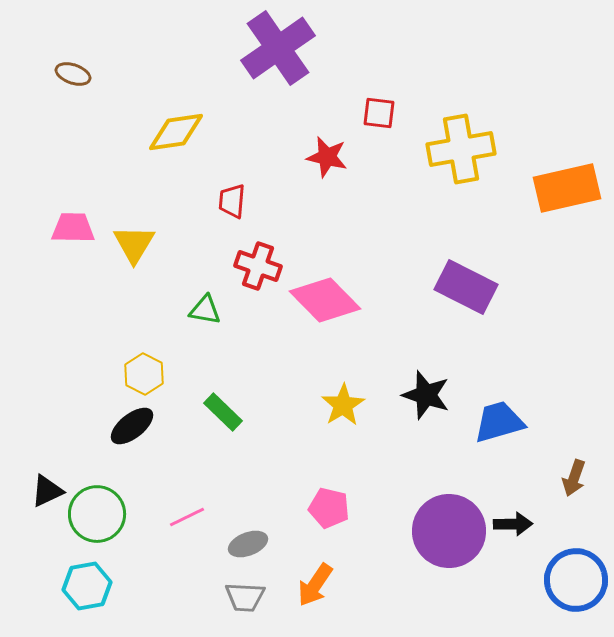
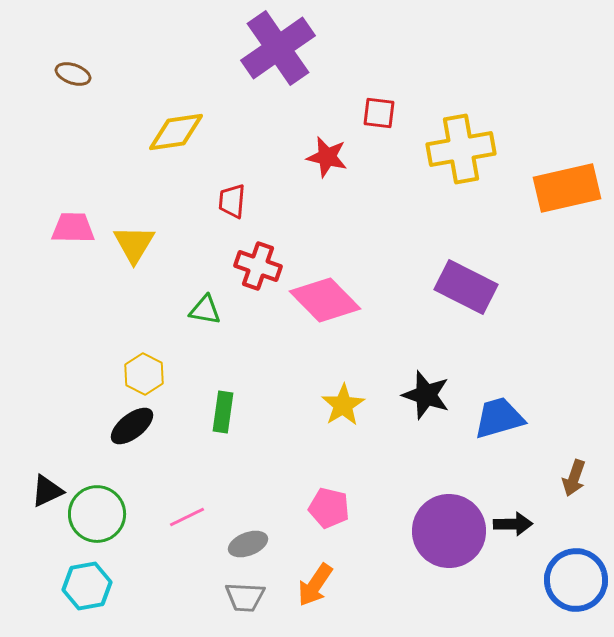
green rectangle: rotated 54 degrees clockwise
blue trapezoid: moved 4 px up
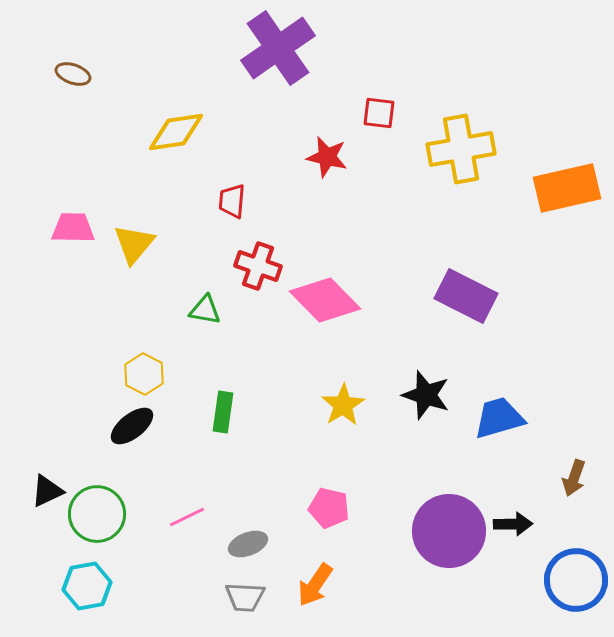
yellow triangle: rotated 9 degrees clockwise
purple rectangle: moved 9 px down
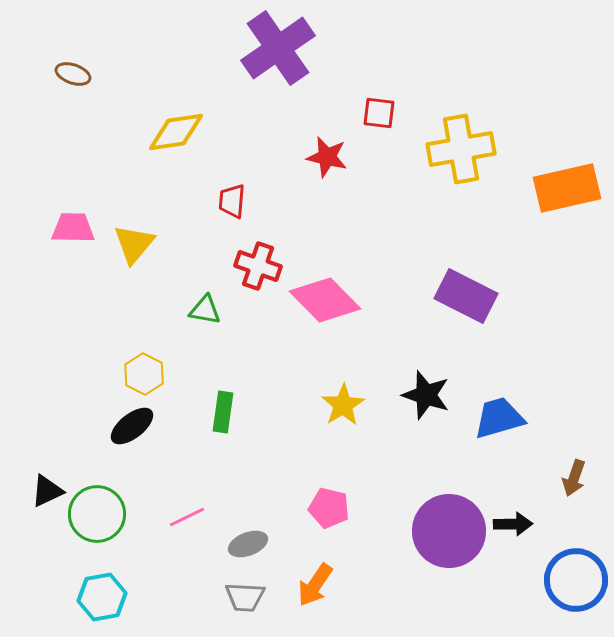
cyan hexagon: moved 15 px right, 11 px down
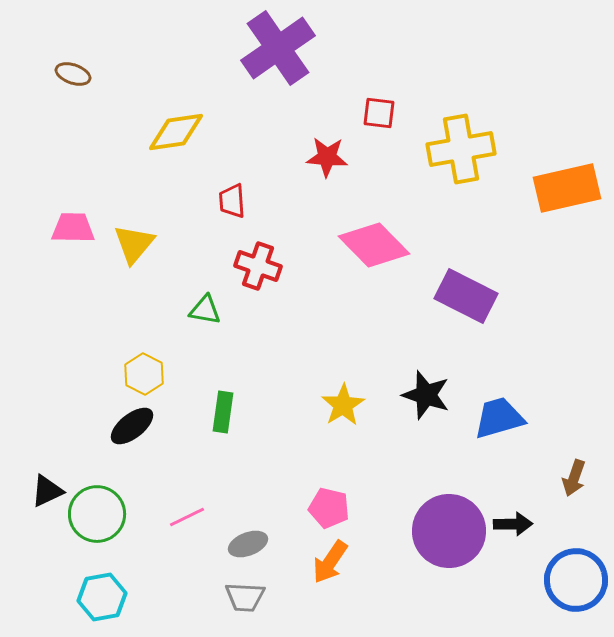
red star: rotated 9 degrees counterclockwise
red trapezoid: rotated 9 degrees counterclockwise
pink diamond: moved 49 px right, 55 px up
orange arrow: moved 15 px right, 23 px up
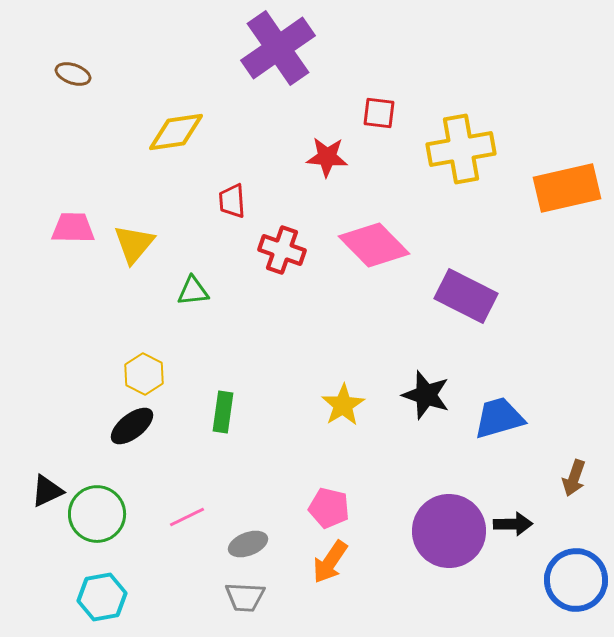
red cross: moved 24 px right, 16 px up
green triangle: moved 12 px left, 19 px up; rotated 16 degrees counterclockwise
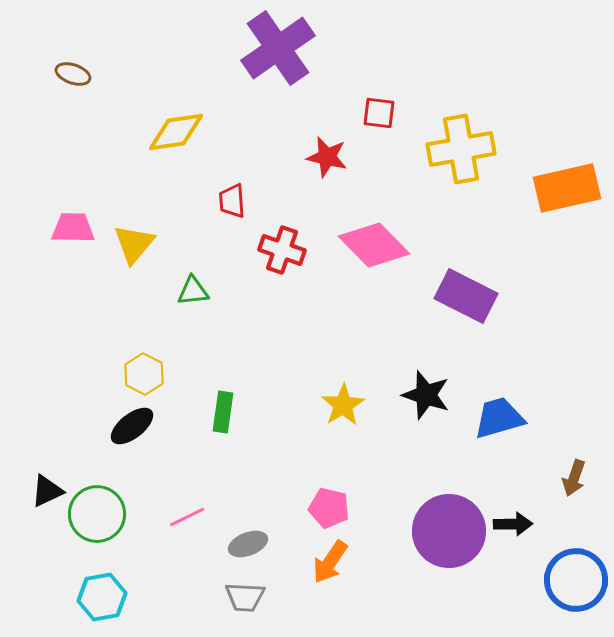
red star: rotated 9 degrees clockwise
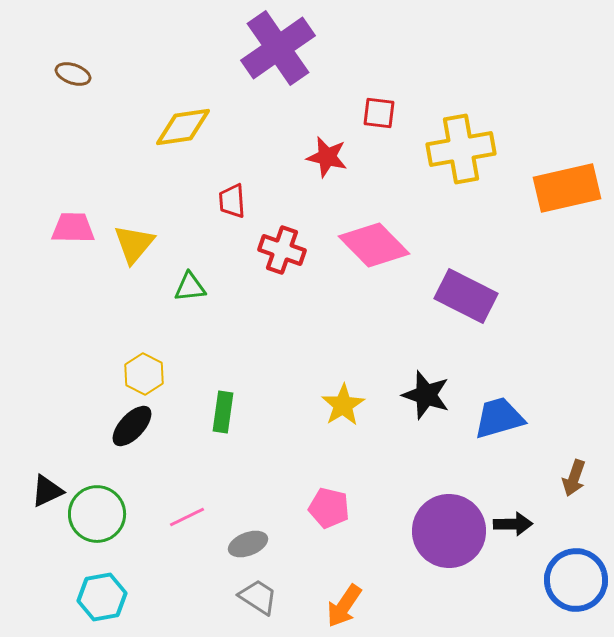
yellow diamond: moved 7 px right, 5 px up
green triangle: moved 3 px left, 4 px up
black ellipse: rotated 9 degrees counterclockwise
orange arrow: moved 14 px right, 44 px down
gray trapezoid: moved 13 px right; rotated 150 degrees counterclockwise
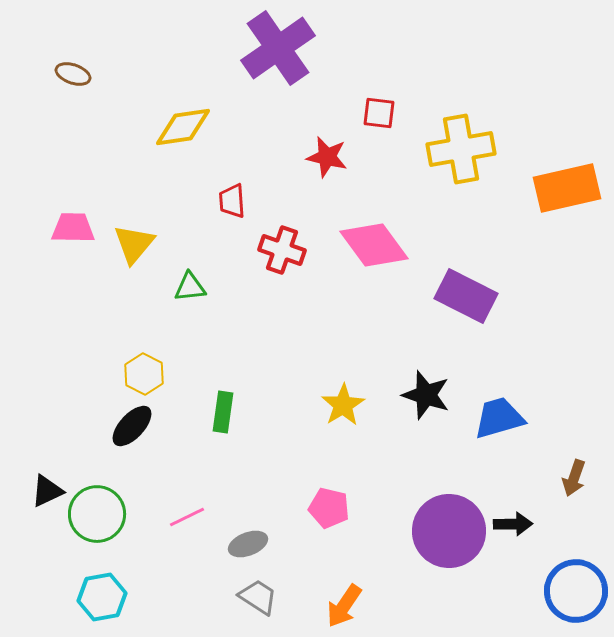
pink diamond: rotated 8 degrees clockwise
blue circle: moved 11 px down
